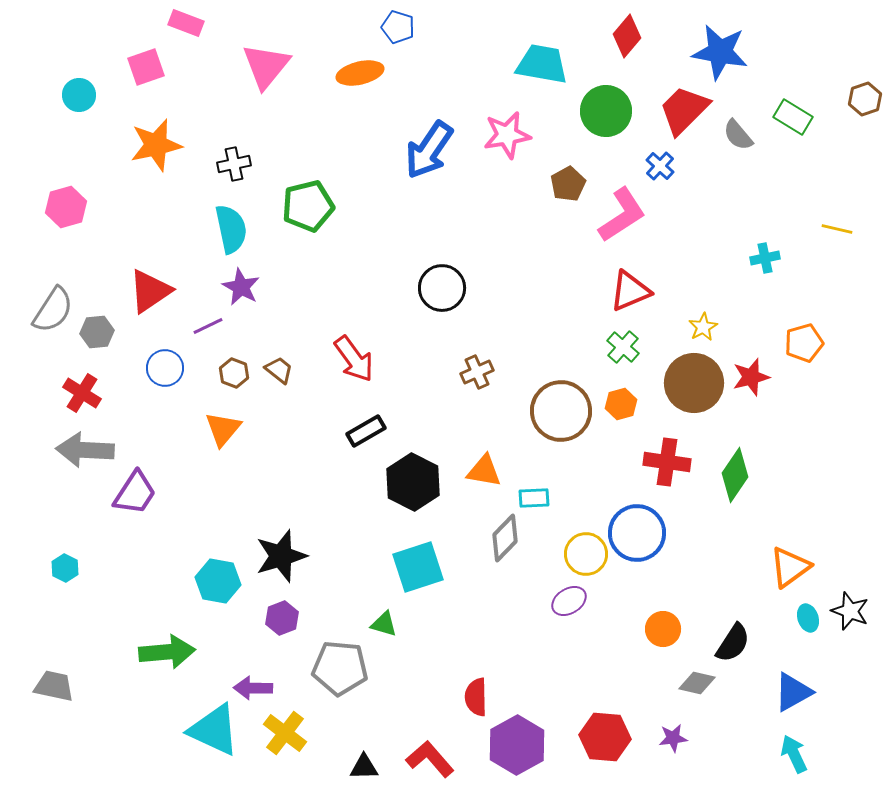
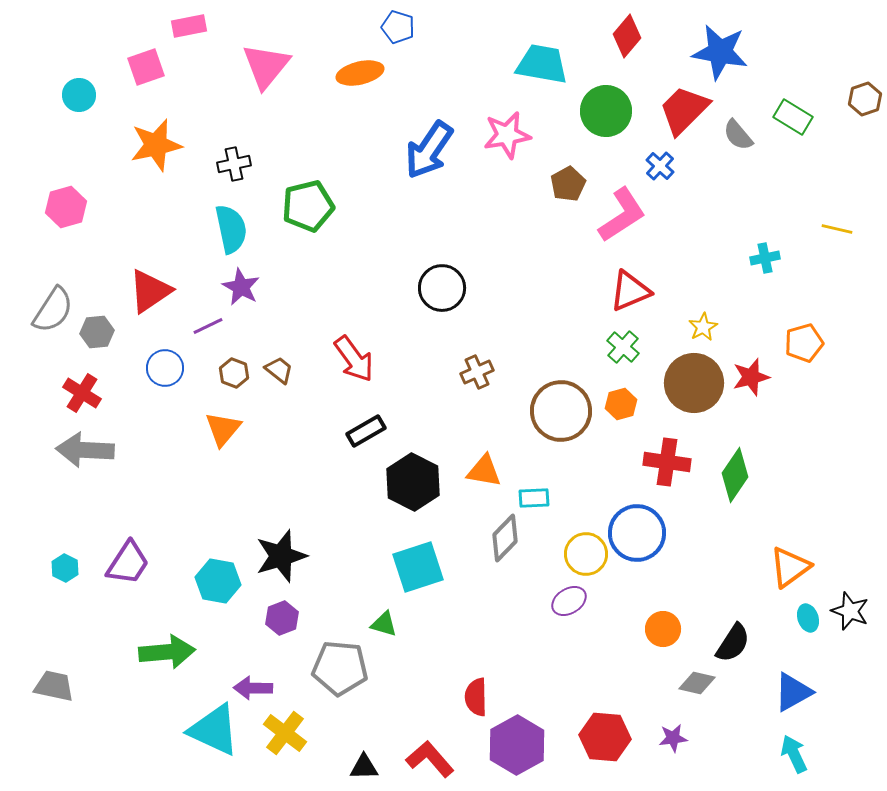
pink rectangle at (186, 23): moved 3 px right, 3 px down; rotated 32 degrees counterclockwise
purple trapezoid at (135, 493): moved 7 px left, 70 px down
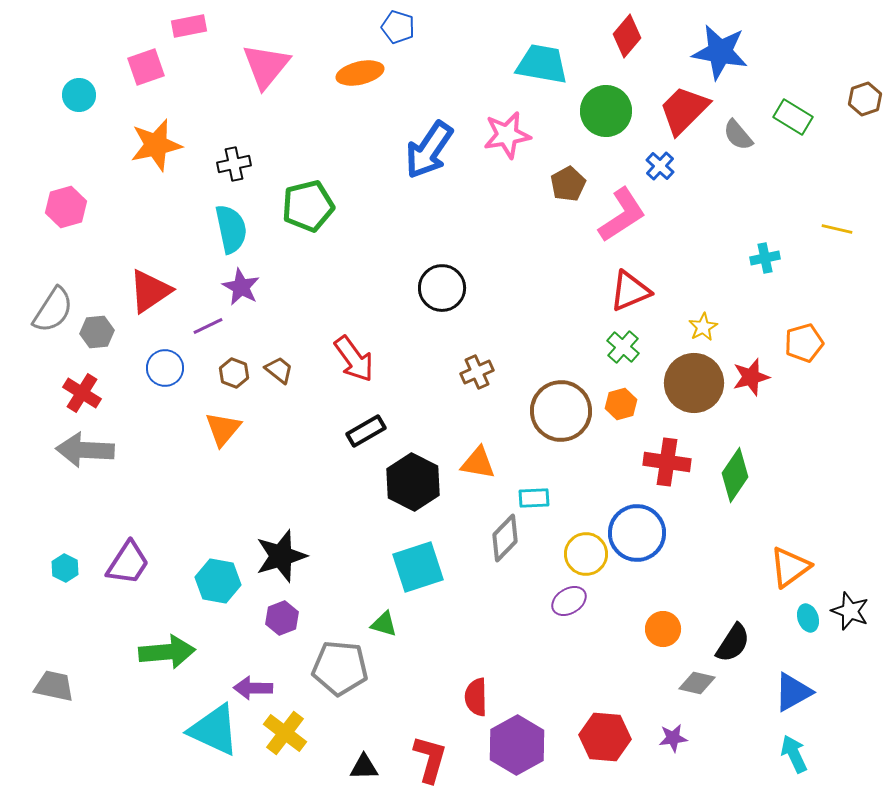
orange triangle at (484, 471): moved 6 px left, 8 px up
red L-shape at (430, 759): rotated 57 degrees clockwise
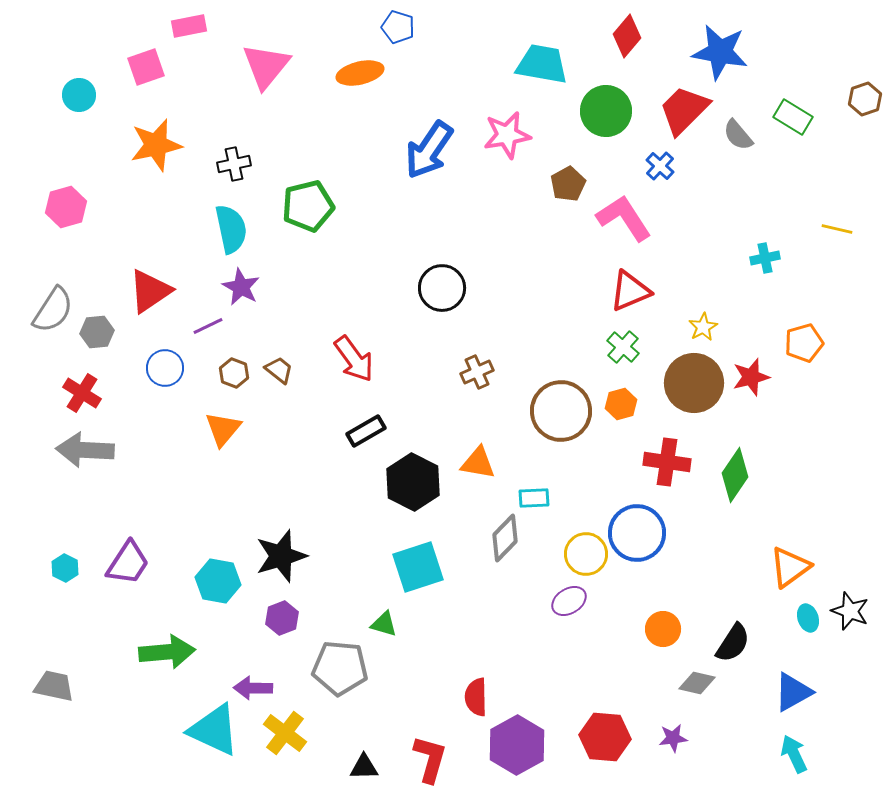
pink L-shape at (622, 215): moved 2 px right, 3 px down; rotated 90 degrees counterclockwise
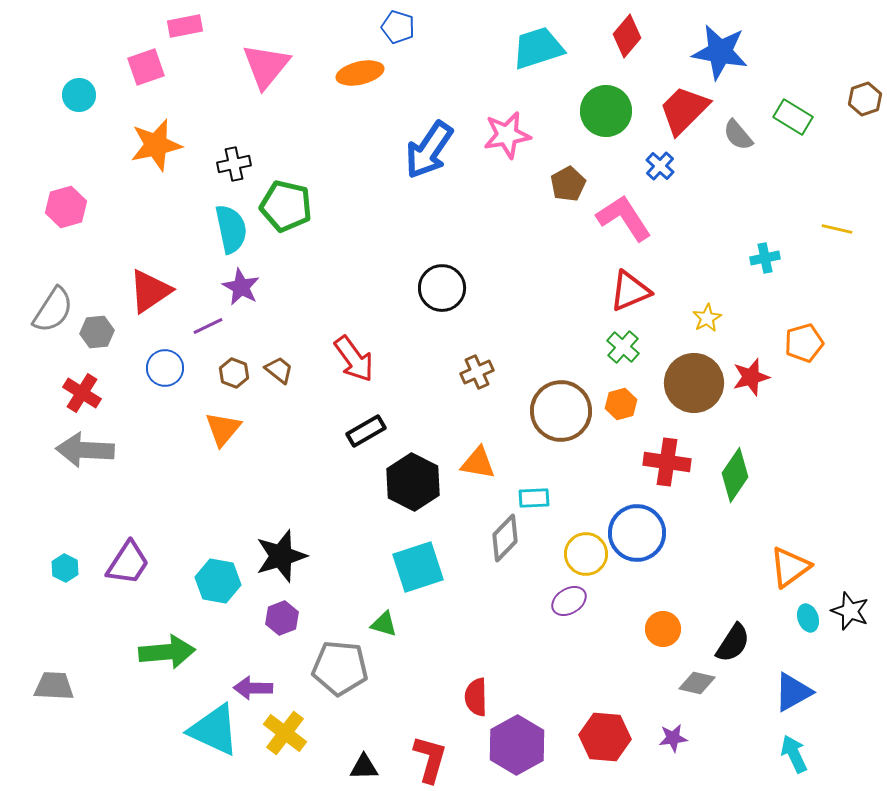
pink rectangle at (189, 26): moved 4 px left
cyan trapezoid at (542, 64): moved 4 px left, 16 px up; rotated 28 degrees counterclockwise
green pentagon at (308, 206): moved 22 px left; rotated 27 degrees clockwise
yellow star at (703, 327): moved 4 px right, 9 px up
gray trapezoid at (54, 686): rotated 9 degrees counterclockwise
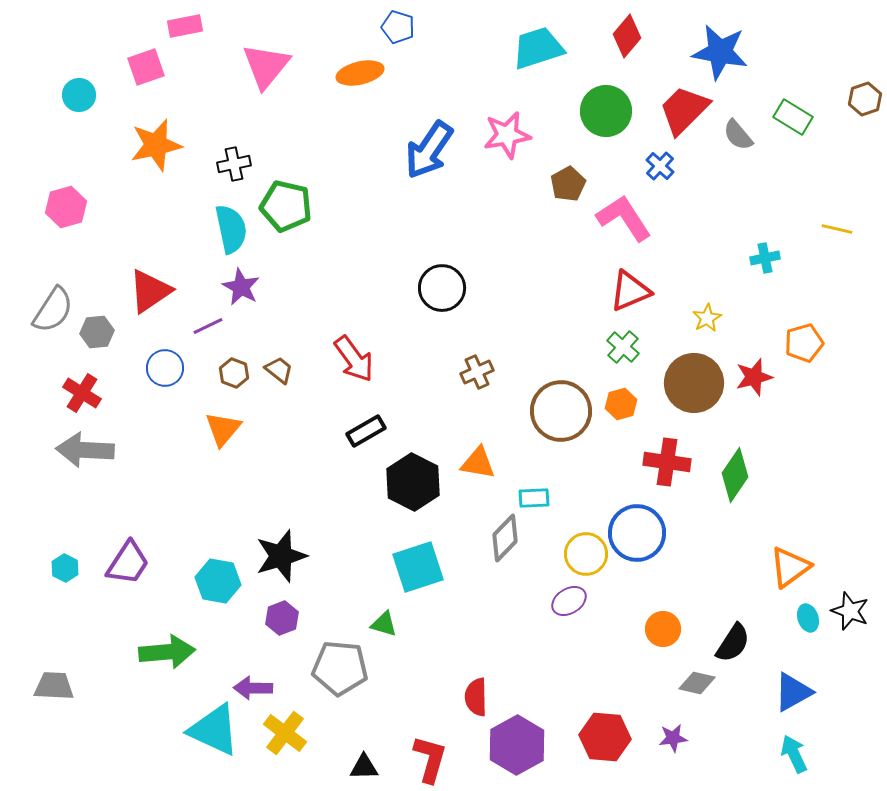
red star at (751, 377): moved 3 px right
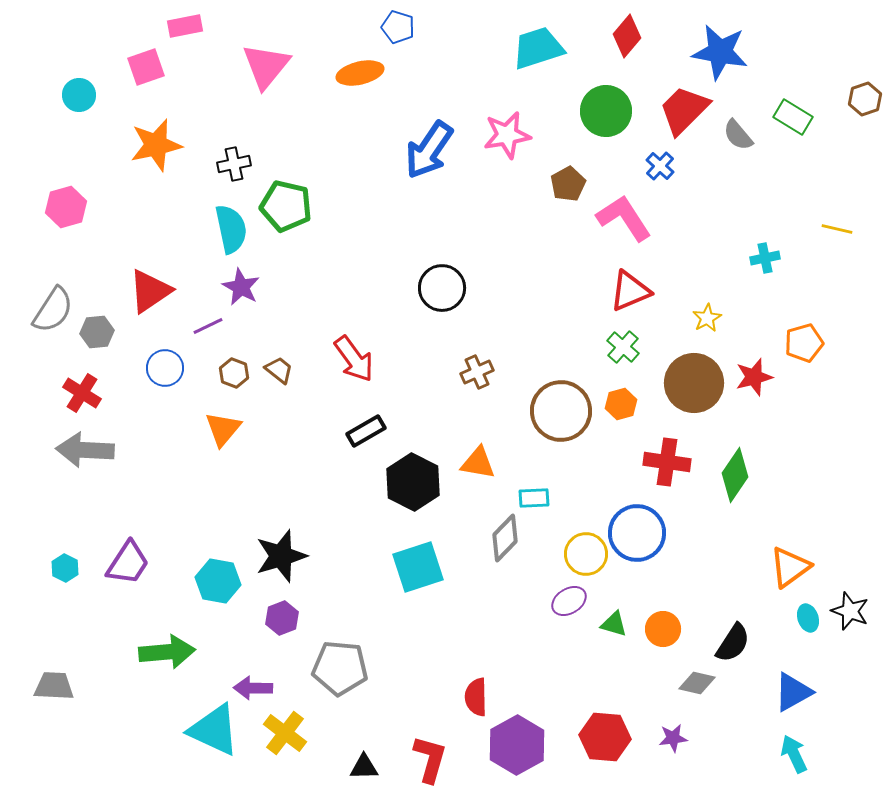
green triangle at (384, 624): moved 230 px right
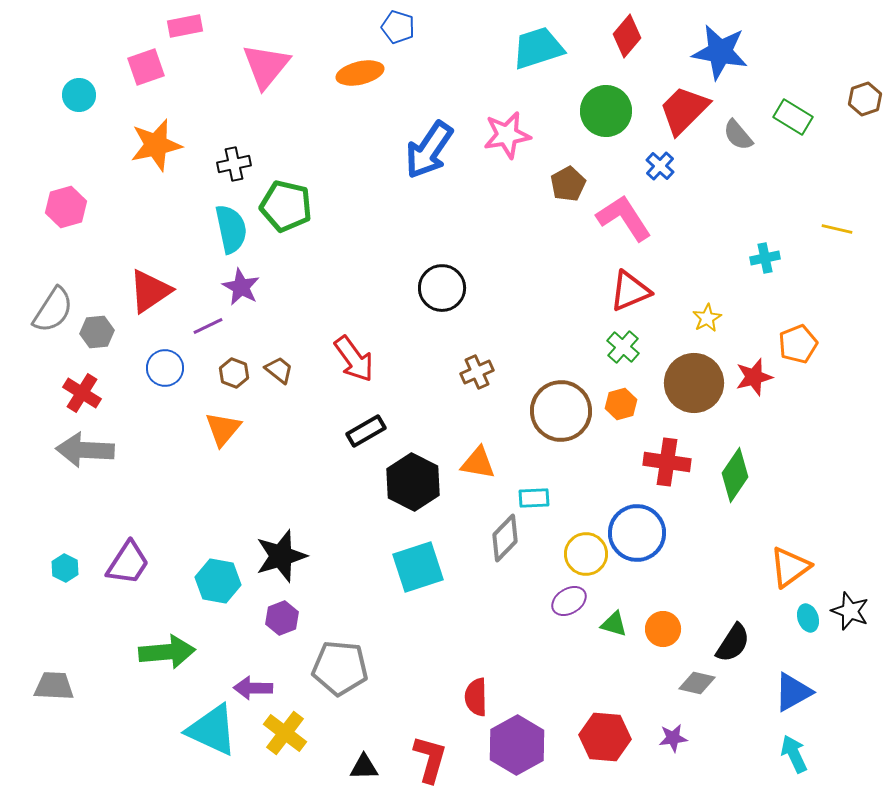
orange pentagon at (804, 343): moved 6 px left, 1 px down; rotated 6 degrees counterclockwise
cyan triangle at (214, 730): moved 2 px left
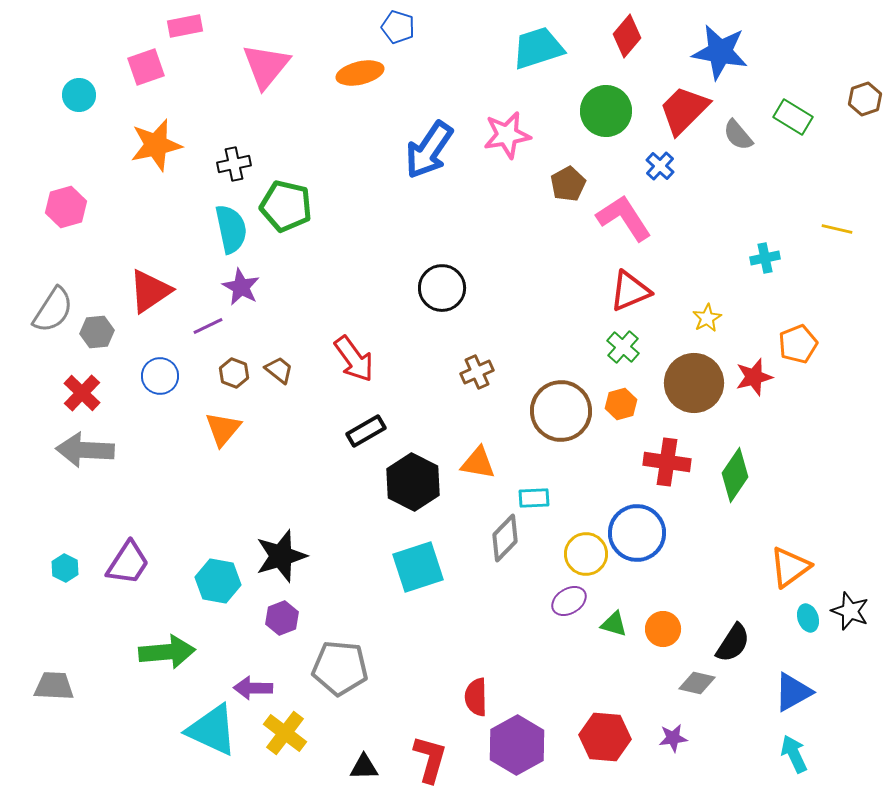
blue circle at (165, 368): moved 5 px left, 8 px down
red cross at (82, 393): rotated 12 degrees clockwise
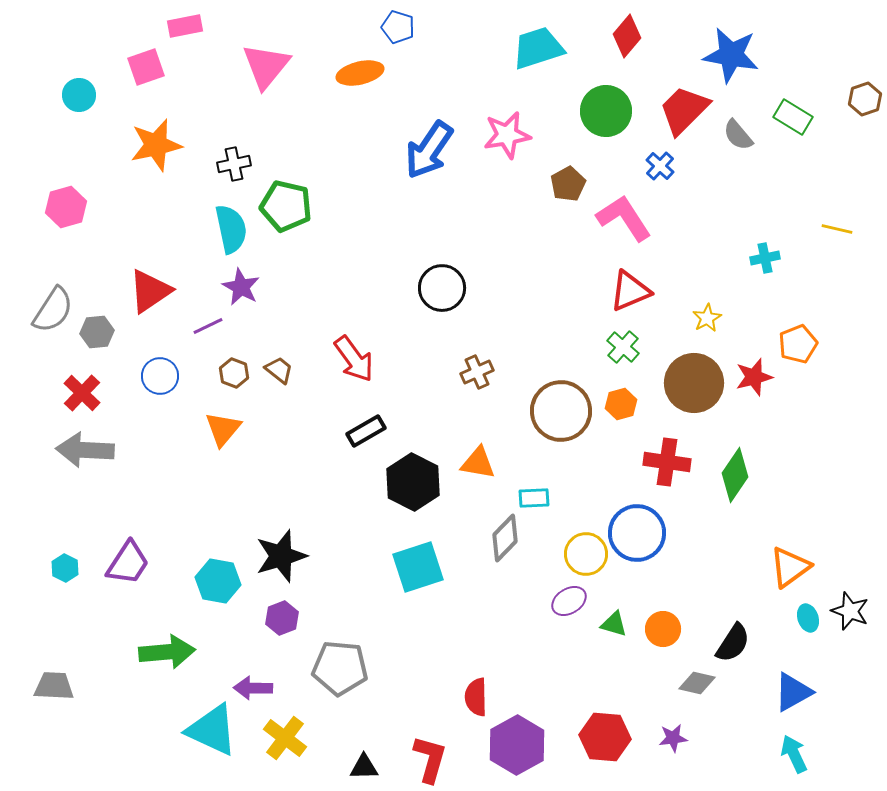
blue star at (720, 52): moved 11 px right, 3 px down
yellow cross at (285, 733): moved 5 px down
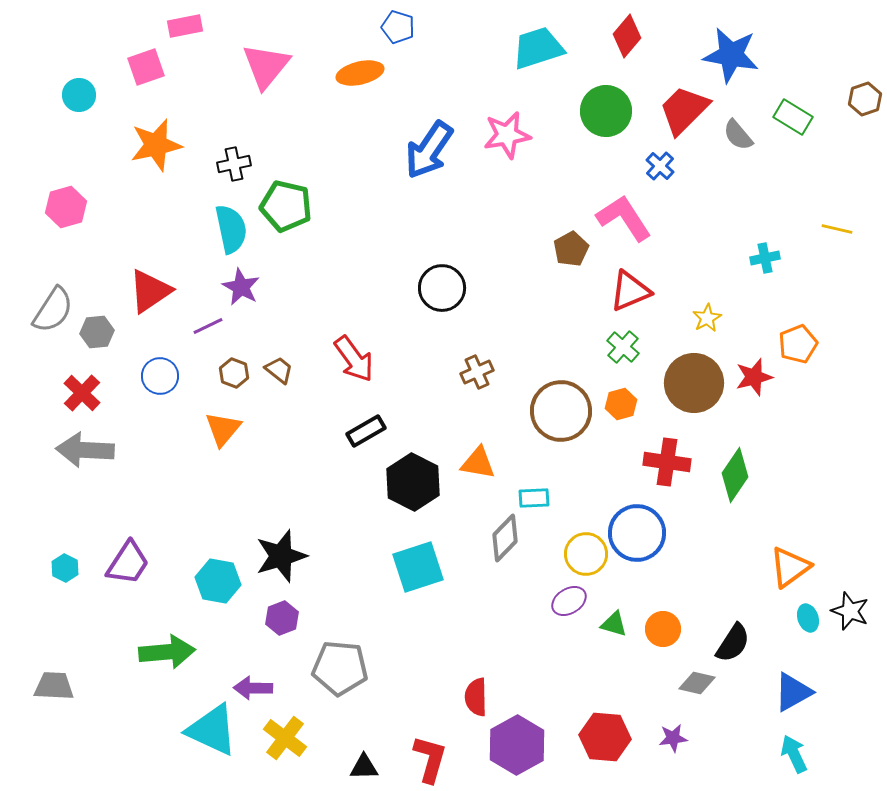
brown pentagon at (568, 184): moved 3 px right, 65 px down
